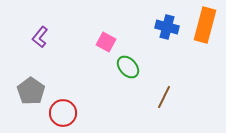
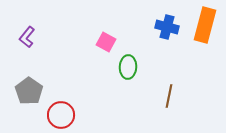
purple L-shape: moved 13 px left
green ellipse: rotated 45 degrees clockwise
gray pentagon: moved 2 px left
brown line: moved 5 px right, 1 px up; rotated 15 degrees counterclockwise
red circle: moved 2 px left, 2 px down
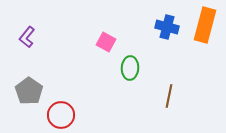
green ellipse: moved 2 px right, 1 px down
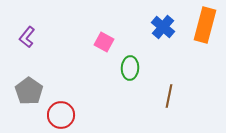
blue cross: moved 4 px left; rotated 25 degrees clockwise
pink square: moved 2 px left
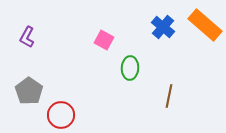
orange rectangle: rotated 64 degrees counterclockwise
purple L-shape: rotated 10 degrees counterclockwise
pink square: moved 2 px up
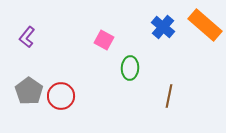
purple L-shape: rotated 10 degrees clockwise
red circle: moved 19 px up
